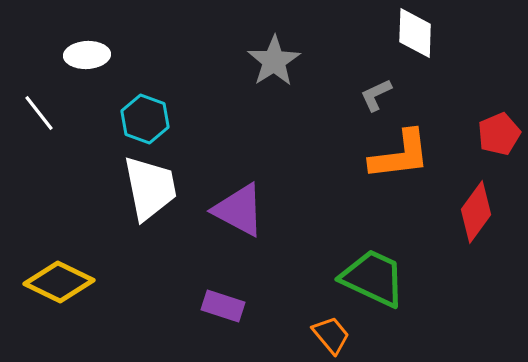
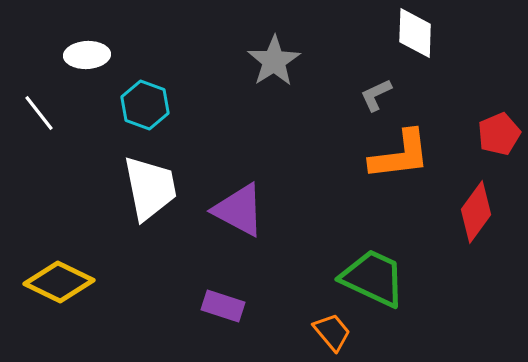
cyan hexagon: moved 14 px up
orange trapezoid: moved 1 px right, 3 px up
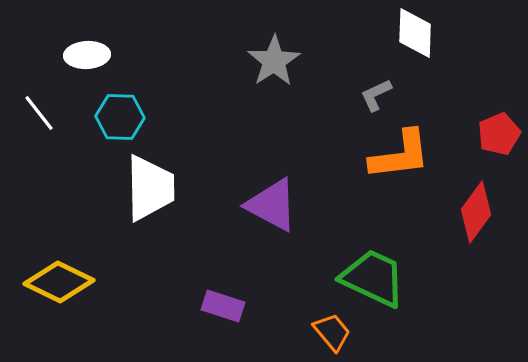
cyan hexagon: moved 25 px left, 12 px down; rotated 18 degrees counterclockwise
white trapezoid: rotated 10 degrees clockwise
purple triangle: moved 33 px right, 5 px up
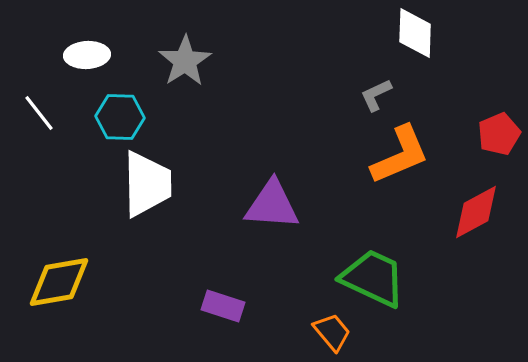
gray star: moved 89 px left
orange L-shape: rotated 16 degrees counterclockwise
white trapezoid: moved 3 px left, 4 px up
purple triangle: rotated 24 degrees counterclockwise
red diamond: rotated 26 degrees clockwise
yellow diamond: rotated 36 degrees counterclockwise
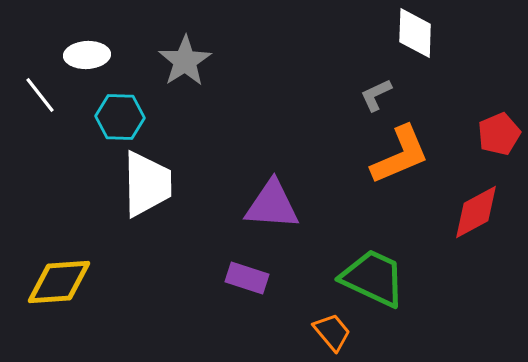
white line: moved 1 px right, 18 px up
yellow diamond: rotated 6 degrees clockwise
purple rectangle: moved 24 px right, 28 px up
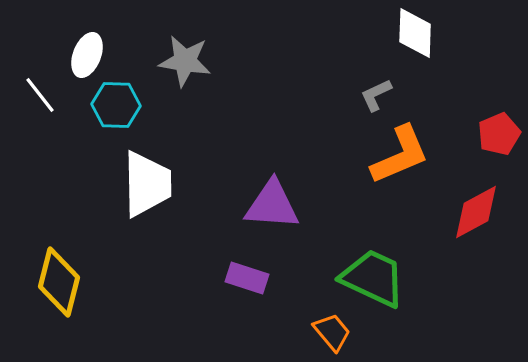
white ellipse: rotated 66 degrees counterclockwise
gray star: rotated 30 degrees counterclockwise
cyan hexagon: moved 4 px left, 12 px up
yellow diamond: rotated 72 degrees counterclockwise
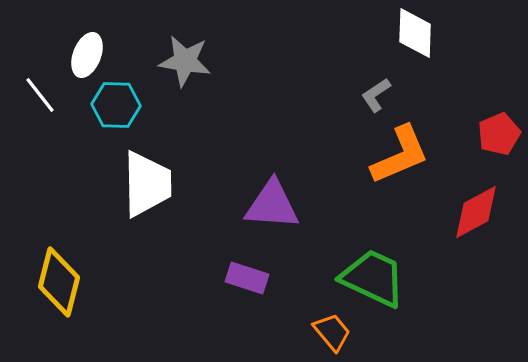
gray L-shape: rotated 9 degrees counterclockwise
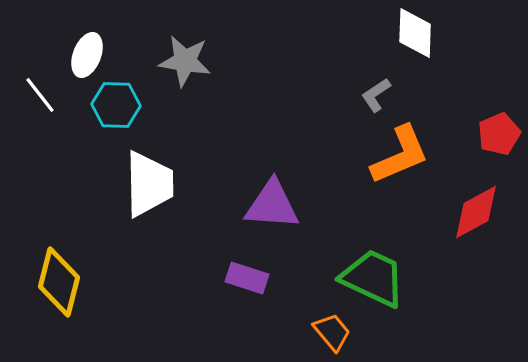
white trapezoid: moved 2 px right
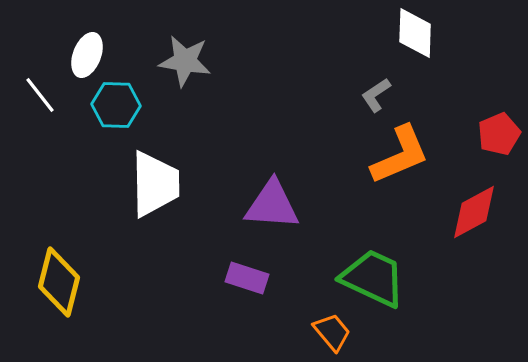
white trapezoid: moved 6 px right
red diamond: moved 2 px left
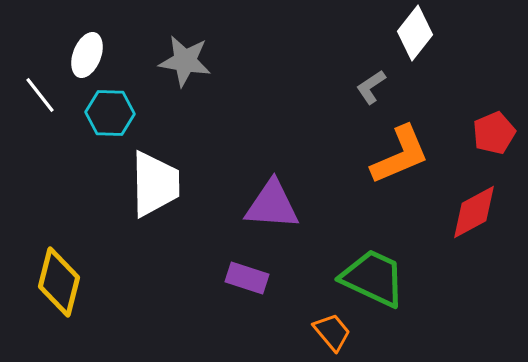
white diamond: rotated 36 degrees clockwise
gray L-shape: moved 5 px left, 8 px up
cyan hexagon: moved 6 px left, 8 px down
red pentagon: moved 5 px left, 1 px up
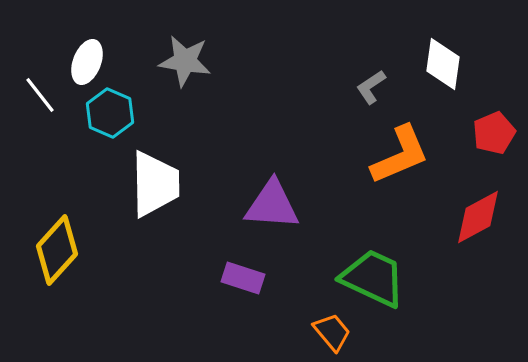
white diamond: moved 28 px right, 31 px down; rotated 30 degrees counterclockwise
white ellipse: moved 7 px down
cyan hexagon: rotated 21 degrees clockwise
red diamond: moved 4 px right, 5 px down
purple rectangle: moved 4 px left
yellow diamond: moved 2 px left, 32 px up; rotated 28 degrees clockwise
